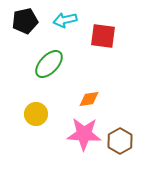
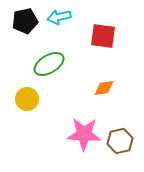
cyan arrow: moved 6 px left, 3 px up
green ellipse: rotated 16 degrees clockwise
orange diamond: moved 15 px right, 11 px up
yellow circle: moved 9 px left, 15 px up
brown hexagon: rotated 15 degrees clockwise
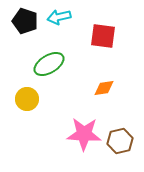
black pentagon: rotated 30 degrees clockwise
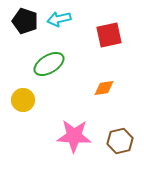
cyan arrow: moved 2 px down
red square: moved 6 px right, 1 px up; rotated 20 degrees counterclockwise
yellow circle: moved 4 px left, 1 px down
pink star: moved 10 px left, 2 px down
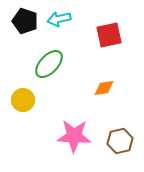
green ellipse: rotated 16 degrees counterclockwise
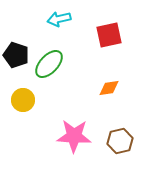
black pentagon: moved 9 px left, 34 px down
orange diamond: moved 5 px right
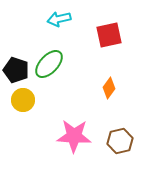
black pentagon: moved 15 px down
orange diamond: rotated 45 degrees counterclockwise
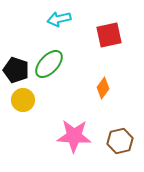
orange diamond: moved 6 px left
